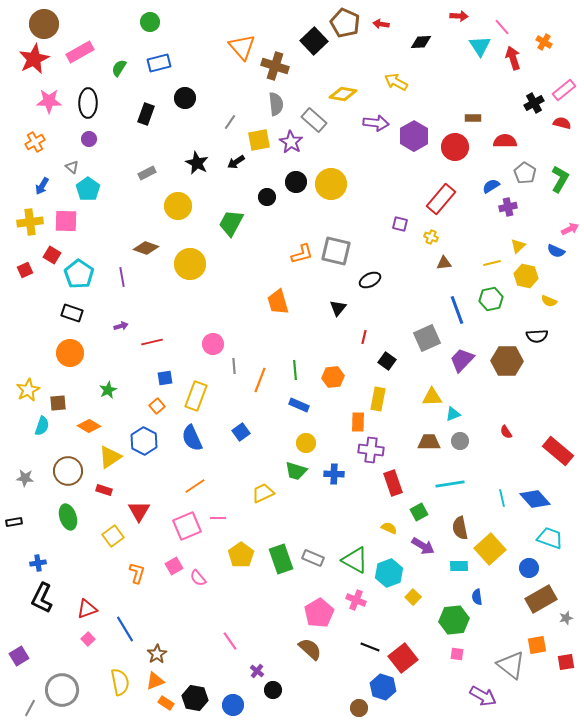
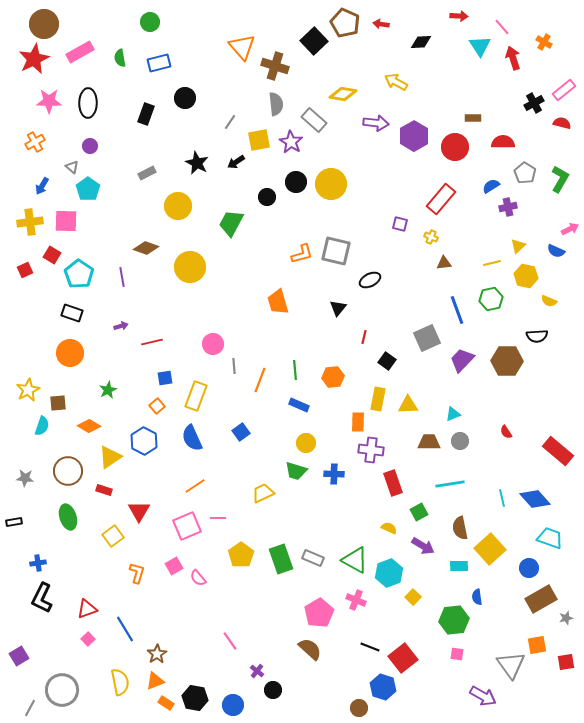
green semicircle at (119, 68): moved 1 px right, 10 px up; rotated 42 degrees counterclockwise
purple circle at (89, 139): moved 1 px right, 7 px down
red semicircle at (505, 141): moved 2 px left, 1 px down
yellow circle at (190, 264): moved 3 px down
yellow triangle at (432, 397): moved 24 px left, 8 px down
gray triangle at (511, 665): rotated 16 degrees clockwise
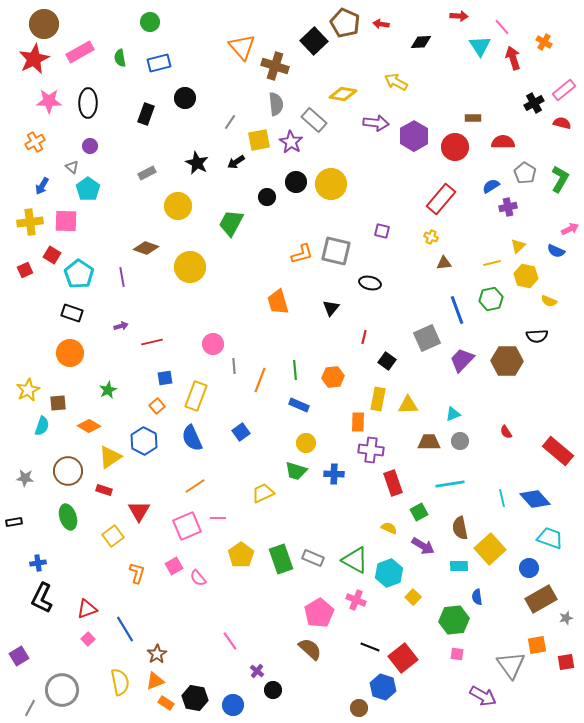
purple square at (400, 224): moved 18 px left, 7 px down
black ellipse at (370, 280): moved 3 px down; rotated 40 degrees clockwise
black triangle at (338, 308): moved 7 px left
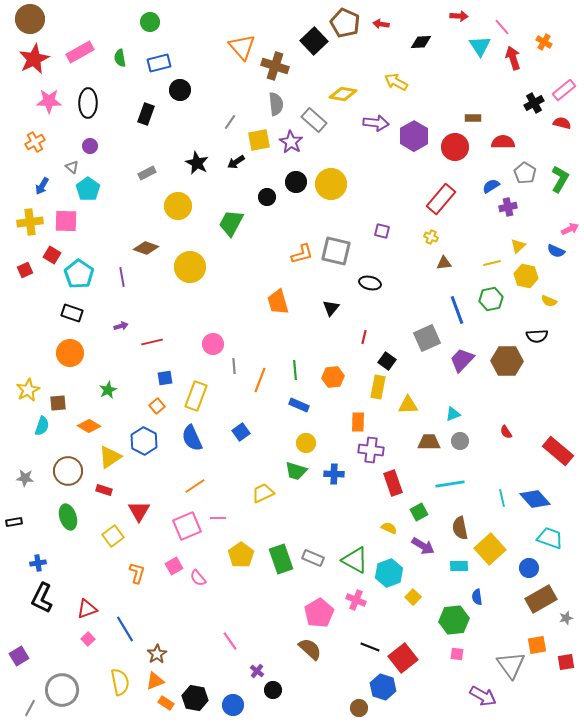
brown circle at (44, 24): moved 14 px left, 5 px up
black circle at (185, 98): moved 5 px left, 8 px up
yellow rectangle at (378, 399): moved 12 px up
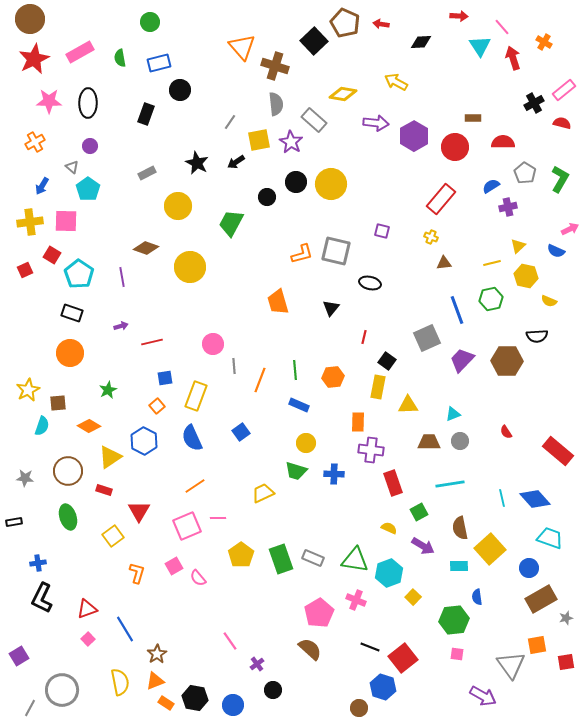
green triangle at (355, 560): rotated 20 degrees counterclockwise
purple cross at (257, 671): moved 7 px up; rotated 16 degrees clockwise
